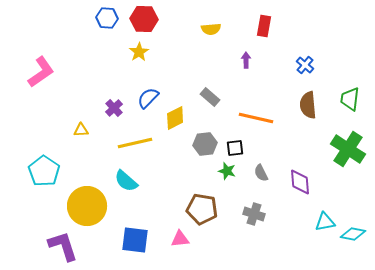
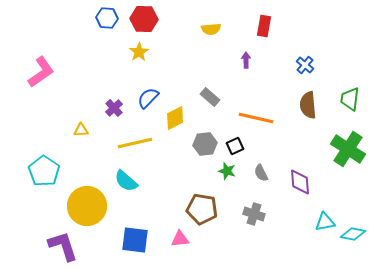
black square: moved 2 px up; rotated 18 degrees counterclockwise
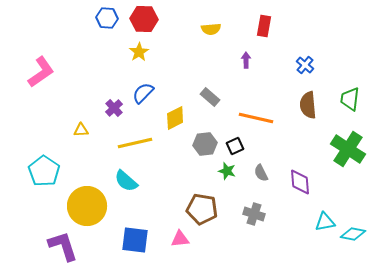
blue semicircle: moved 5 px left, 5 px up
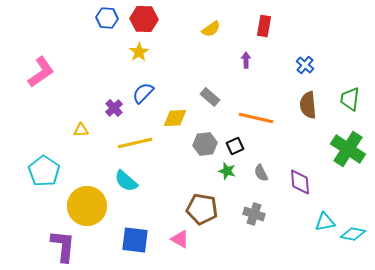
yellow semicircle: rotated 30 degrees counterclockwise
yellow diamond: rotated 25 degrees clockwise
pink triangle: rotated 36 degrees clockwise
purple L-shape: rotated 24 degrees clockwise
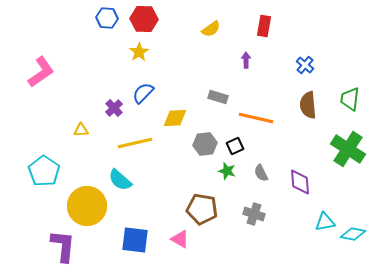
gray rectangle: moved 8 px right; rotated 24 degrees counterclockwise
cyan semicircle: moved 6 px left, 1 px up
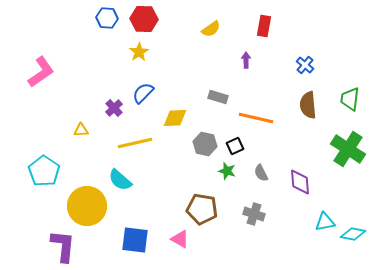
gray hexagon: rotated 20 degrees clockwise
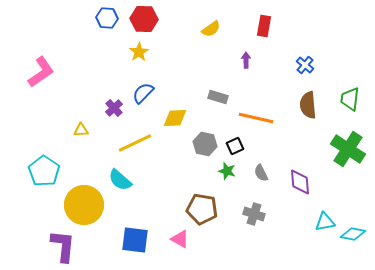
yellow line: rotated 12 degrees counterclockwise
yellow circle: moved 3 px left, 1 px up
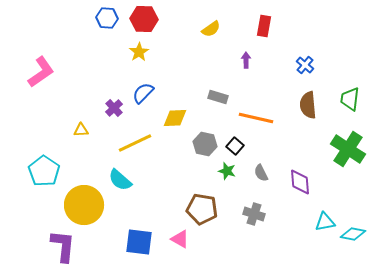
black square: rotated 24 degrees counterclockwise
blue square: moved 4 px right, 2 px down
